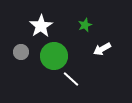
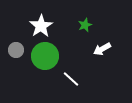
gray circle: moved 5 px left, 2 px up
green circle: moved 9 px left
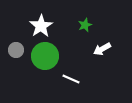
white line: rotated 18 degrees counterclockwise
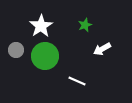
white line: moved 6 px right, 2 px down
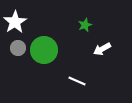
white star: moved 26 px left, 4 px up
gray circle: moved 2 px right, 2 px up
green circle: moved 1 px left, 6 px up
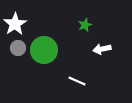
white star: moved 2 px down
white arrow: rotated 18 degrees clockwise
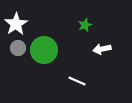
white star: moved 1 px right
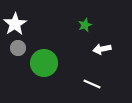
white star: moved 1 px left
green circle: moved 13 px down
white line: moved 15 px right, 3 px down
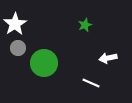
white arrow: moved 6 px right, 9 px down
white line: moved 1 px left, 1 px up
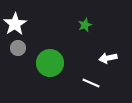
green circle: moved 6 px right
